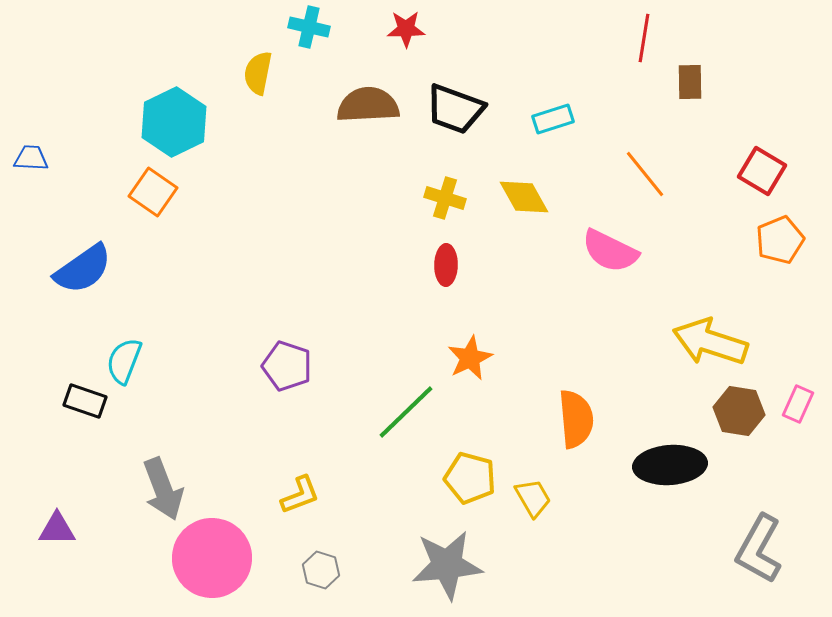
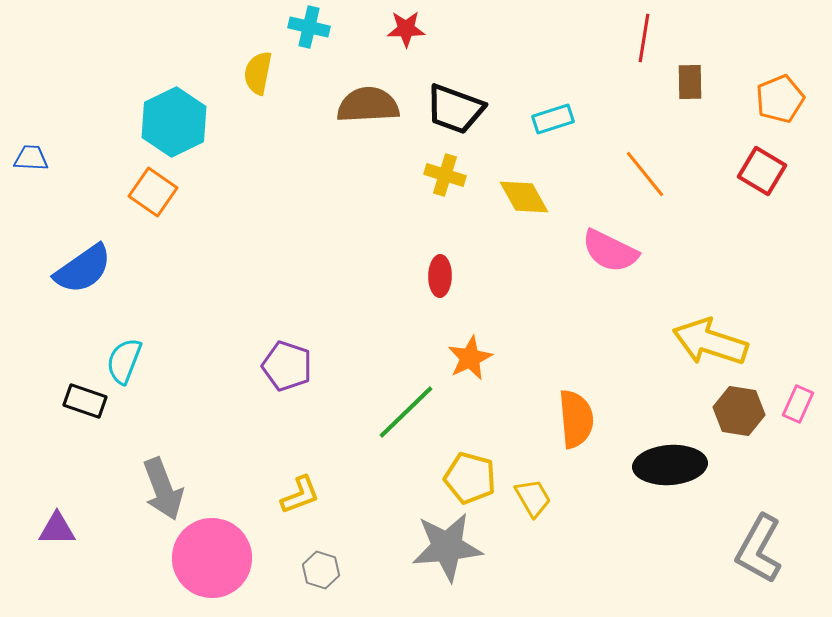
yellow cross: moved 23 px up
orange pentagon: moved 141 px up
red ellipse: moved 6 px left, 11 px down
gray star: moved 18 px up
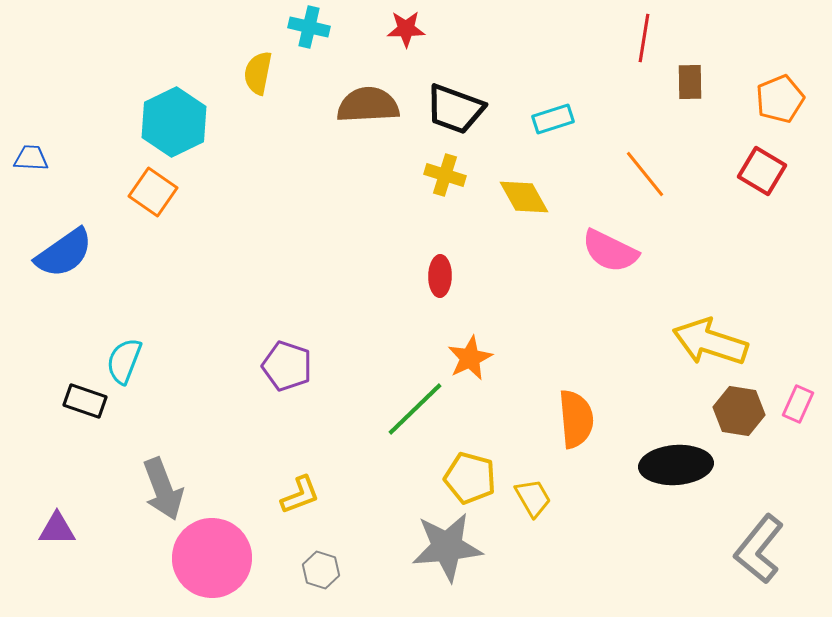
blue semicircle: moved 19 px left, 16 px up
green line: moved 9 px right, 3 px up
black ellipse: moved 6 px right
gray L-shape: rotated 10 degrees clockwise
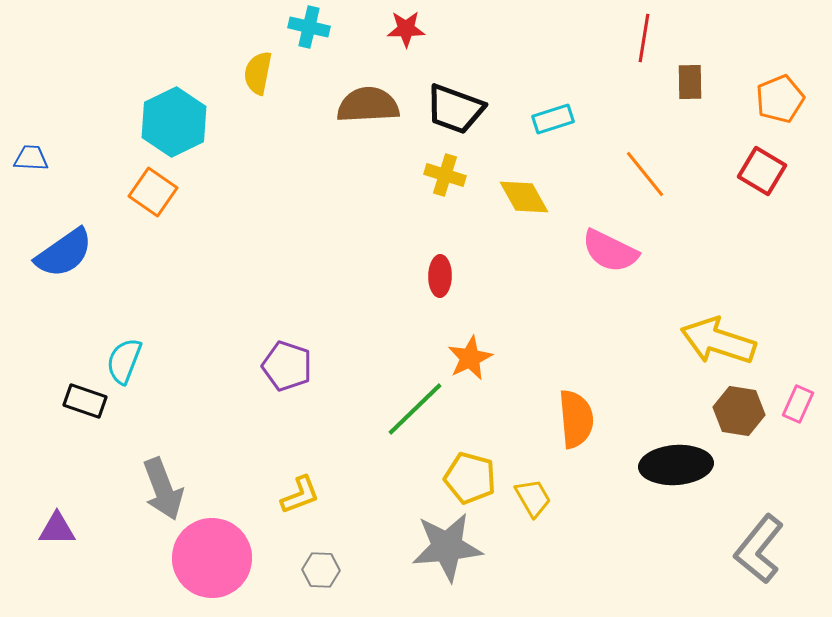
yellow arrow: moved 8 px right, 1 px up
gray hexagon: rotated 15 degrees counterclockwise
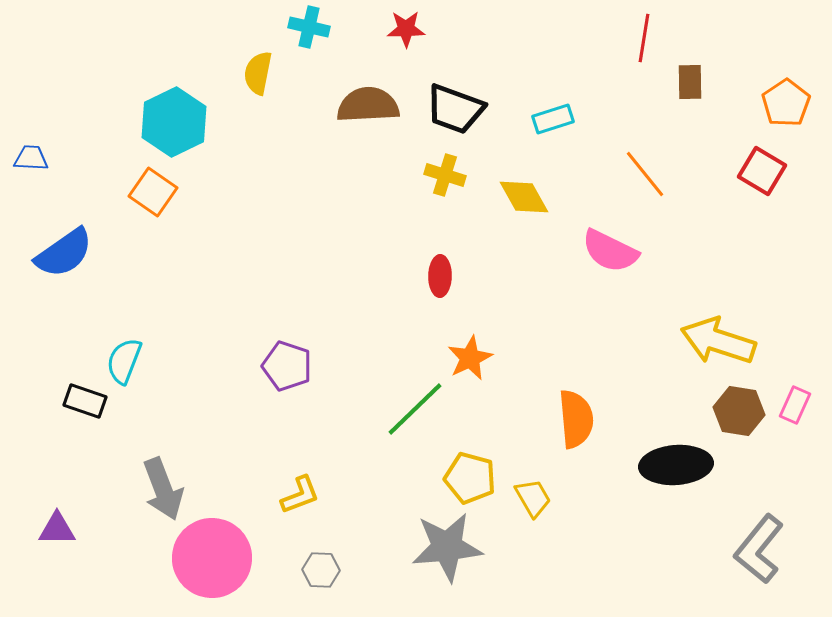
orange pentagon: moved 6 px right, 4 px down; rotated 12 degrees counterclockwise
pink rectangle: moved 3 px left, 1 px down
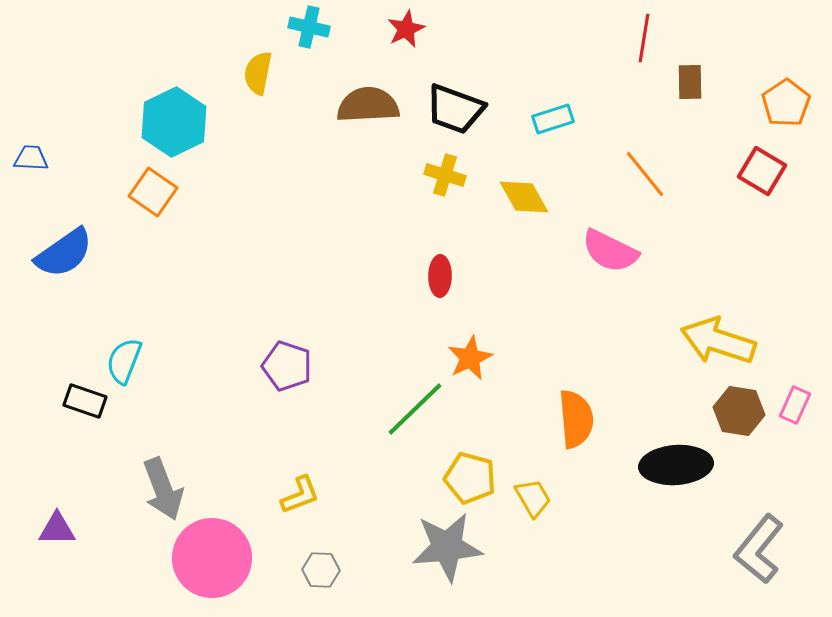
red star: rotated 24 degrees counterclockwise
